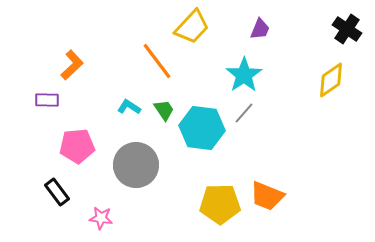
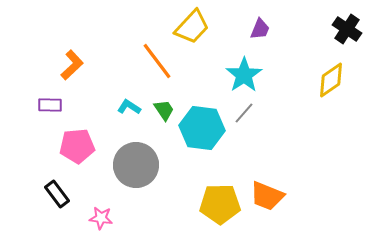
purple rectangle: moved 3 px right, 5 px down
black rectangle: moved 2 px down
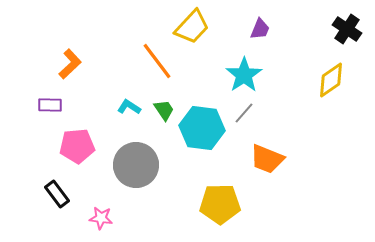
orange L-shape: moved 2 px left, 1 px up
orange trapezoid: moved 37 px up
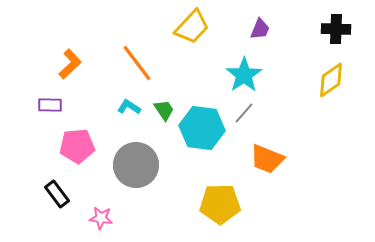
black cross: moved 11 px left; rotated 32 degrees counterclockwise
orange line: moved 20 px left, 2 px down
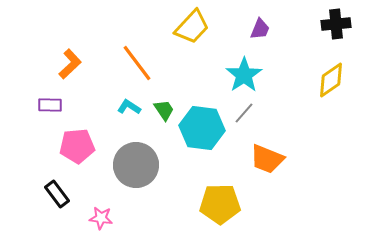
black cross: moved 5 px up; rotated 8 degrees counterclockwise
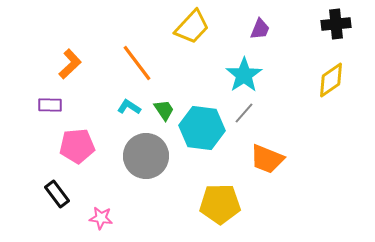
gray circle: moved 10 px right, 9 px up
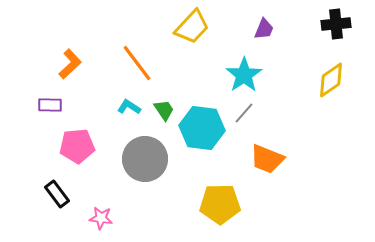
purple trapezoid: moved 4 px right
gray circle: moved 1 px left, 3 px down
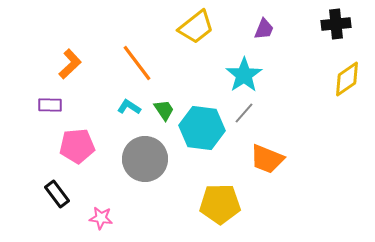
yellow trapezoid: moved 4 px right; rotated 9 degrees clockwise
yellow diamond: moved 16 px right, 1 px up
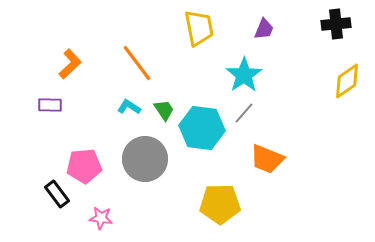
yellow trapezoid: moved 3 px right, 1 px down; rotated 63 degrees counterclockwise
yellow diamond: moved 2 px down
pink pentagon: moved 7 px right, 20 px down
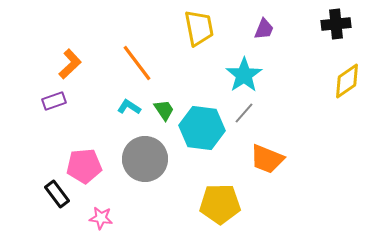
purple rectangle: moved 4 px right, 4 px up; rotated 20 degrees counterclockwise
